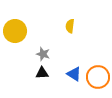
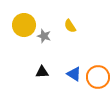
yellow semicircle: rotated 40 degrees counterclockwise
yellow circle: moved 9 px right, 6 px up
gray star: moved 1 px right, 18 px up
black triangle: moved 1 px up
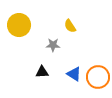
yellow circle: moved 5 px left
gray star: moved 9 px right, 9 px down; rotated 16 degrees counterclockwise
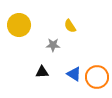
orange circle: moved 1 px left
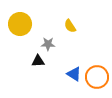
yellow circle: moved 1 px right, 1 px up
gray star: moved 5 px left, 1 px up
black triangle: moved 4 px left, 11 px up
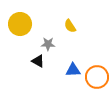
black triangle: rotated 32 degrees clockwise
blue triangle: moved 1 px left, 4 px up; rotated 35 degrees counterclockwise
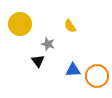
gray star: rotated 16 degrees clockwise
black triangle: rotated 24 degrees clockwise
orange circle: moved 1 px up
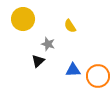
yellow circle: moved 3 px right, 5 px up
black triangle: rotated 24 degrees clockwise
orange circle: moved 1 px right
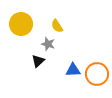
yellow circle: moved 2 px left, 5 px down
yellow semicircle: moved 13 px left
orange circle: moved 1 px left, 2 px up
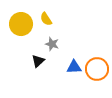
yellow semicircle: moved 11 px left, 7 px up
gray star: moved 4 px right
blue triangle: moved 1 px right, 3 px up
orange circle: moved 5 px up
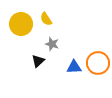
orange circle: moved 1 px right, 6 px up
